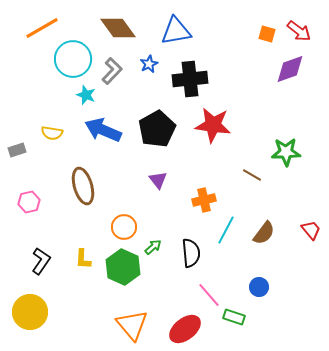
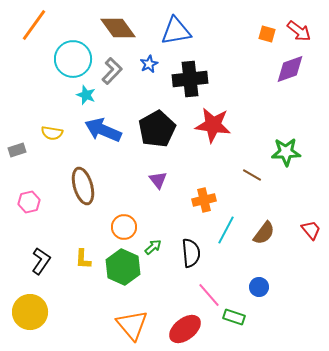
orange line: moved 8 px left, 3 px up; rotated 24 degrees counterclockwise
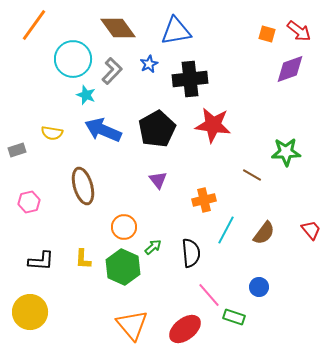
black L-shape: rotated 60 degrees clockwise
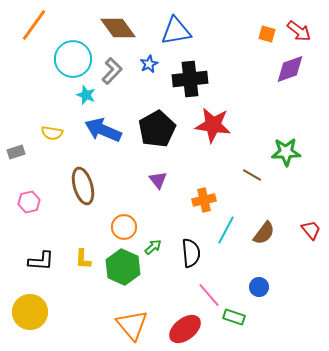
gray rectangle: moved 1 px left, 2 px down
